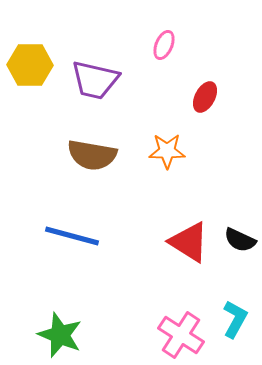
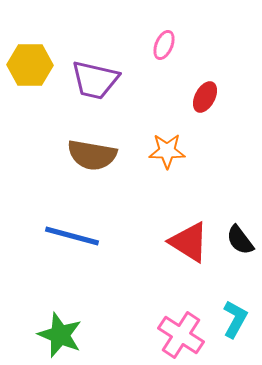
black semicircle: rotated 28 degrees clockwise
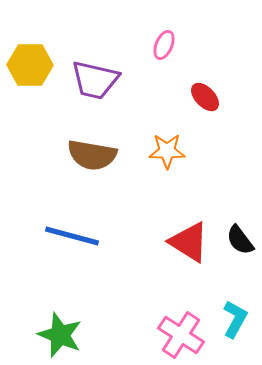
red ellipse: rotated 72 degrees counterclockwise
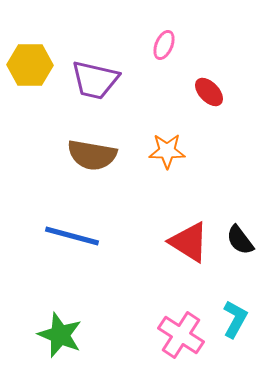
red ellipse: moved 4 px right, 5 px up
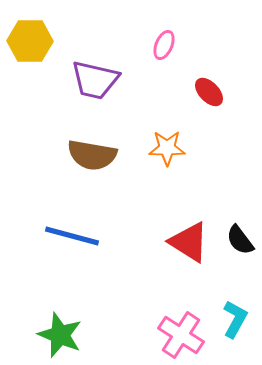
yellow hexagon: moved 24 px up
orange star: moved 3 px up
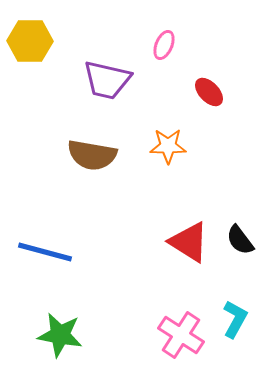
purple trapezoid: moved 12 px right
orange star: moved 1 px right, 2 px up
blue line: moved 27 px left, 16 px down
green star: rotated 12 degrees counterclockwise
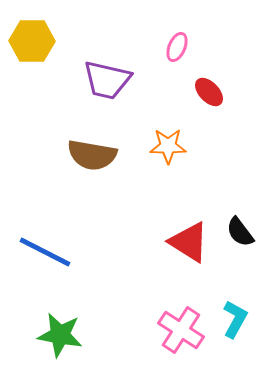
yellow hexagon: moved 2 px right
pink ellipse: moved 13 px right, 2 px down
black semicircle: moved 8 px up
blue line: rotated 12 degrees clockwise
pink cross: moved 5 px up
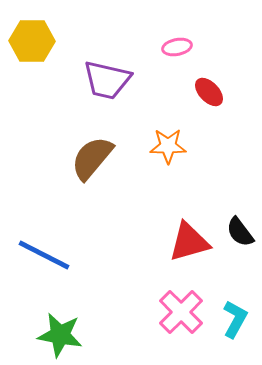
pink ellipse: rotated 56 degrees clockwise
brown semicircle: moved 3 px down; rotated 120 degrees clockwise
red triangle: rotated 48 degrees counterclockwise
blue line: moved 1 px left, 3 px down
pink cross: moved 18 px up; rotated 12 degrees clockwise
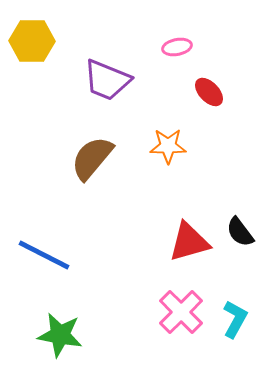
purple trapezoid: rotated 9 degrees clockwise
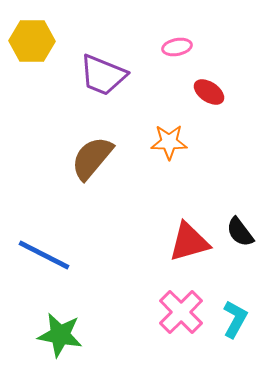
purple trapezoid: moved 4 px left, 5 px up
red ellipse: rotated 12 degrees counterclockwise
orange star: moved 1 px right, 4 px up
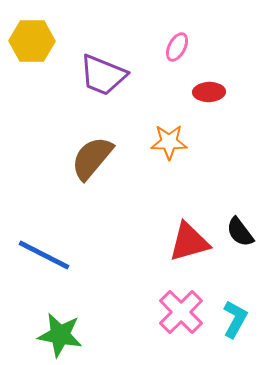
pink ellipse: rotated 52 degrees counterclockwise
red ellipse: rotated 36 degrees counterclockwise
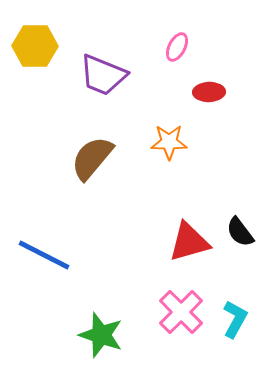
yellow hexagon: moved 3 px right, 5 px down
green star: moved 41 px right; rotated 9 degrees clockwise
